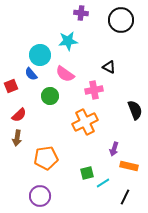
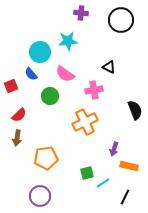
cyan circle: moved 3 px up
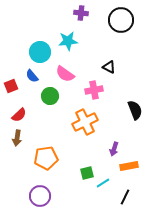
blue semicircle: moved 1 px right, 2 px down
orange rectangle: rotated 24 degrees counterclockwise
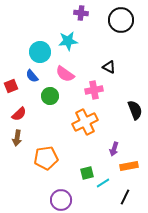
red semicircle: moved 1 px up
purple circle: moved 21 px right, 4 px down
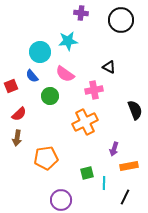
cyan line: moved 1 px right; rotated 56 degrees counterclockwise
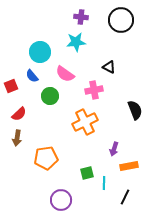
purple cross: moved 4 px down
cyan star: moved 8 px right, 1 px down
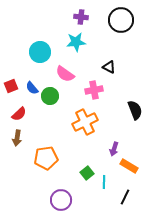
blue semicircle: moved 12 px down
orange rectangle: rotated 42 degrees clockwise
green square: rotated 24 degrees counterclockwise
cyan line: moved 1 px up
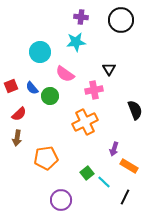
black triangle: moved 2 px down; rotated 32 degrees clockwise
cyan line: rotated 48 degrees counterclockwise
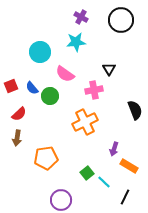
purple cross: rotated 24 degrees clockwise
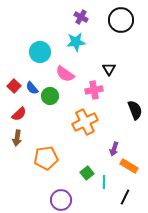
red square: moved 3 px right; rotated 24 degrees counterclockwise
cyan line: rotated 48 degrees clockwise
